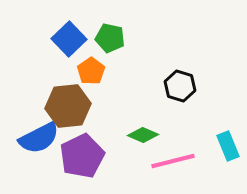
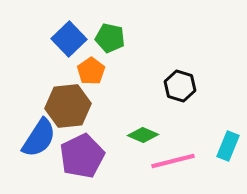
blue semicircle: rotated 30 degrees counterclockwise
cyan rectangle: rotated 44 degrees clockwise
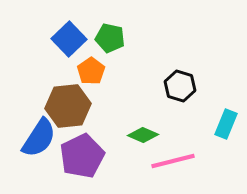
cyan rectangle: moved 2 px left, 22 px up
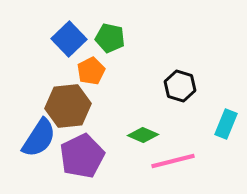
orange pentagon: rotated 8 degrees clockwise
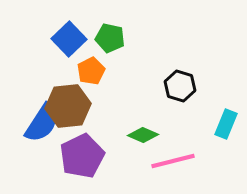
blue semicircle: moved 3 px right, 15 px up
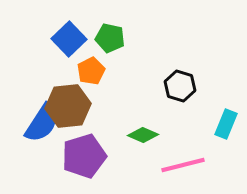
purple pentagon: moved 2 px right; rotated 9 degrees clockwise
pink line: moved 10 px right, 4 px down
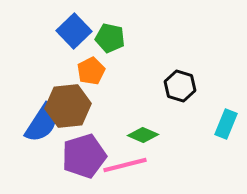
blue square: moved 5 px right, 8 px up
pink line: moved 58 px left
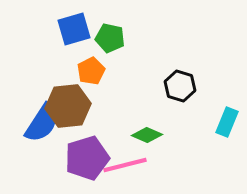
blue square: moved 2 px up; rotated 28 degrees clockwise
cyan rectangle: moved 1 px right, 2 px up
green diamond: moved 4 px right
purple pentagon: moved 3 px right, 2 px down
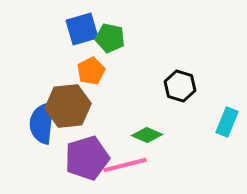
blue square: moved 8 px right
blue semicircle: rotated 153 degrees clockwise
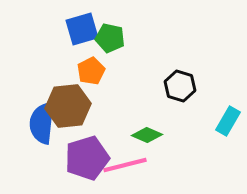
cyan rectangle: moved 1 px right, 1 px up; rotated 8 degrees clockwise
